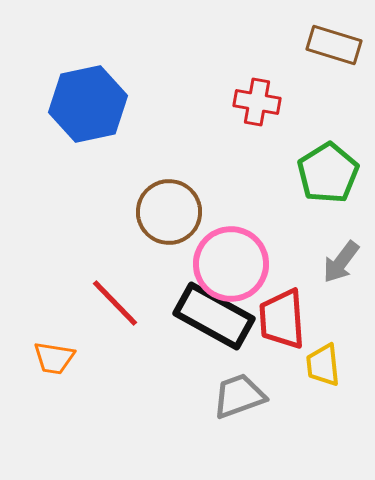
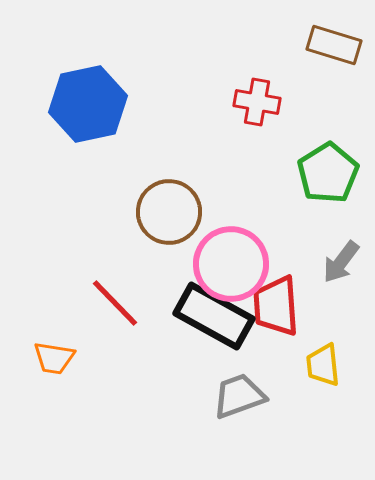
red trapezoid: moved 6 px left, 13 px up
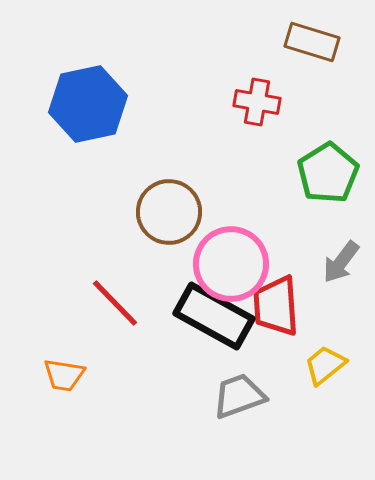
brown rectangle: moved 22 px left, 3 px up
orange trapezoid: moved 10 px right, 17 px down
yellow trapezoid: moved 2 px right; rotated 57 degrees clockwise
